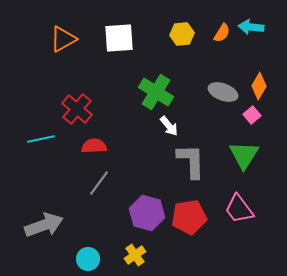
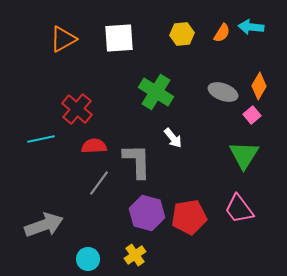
white arrow: moved 4 px right, 12 px down
gray L-shape: moved 54 px left
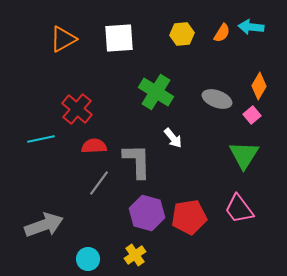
gray ellipse: moved 6 px left, 7 px down
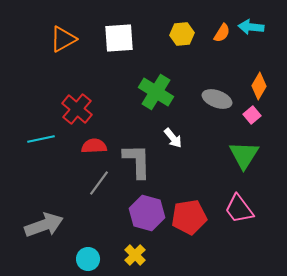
yellow cross: rotated 10 degrees counterclockwise
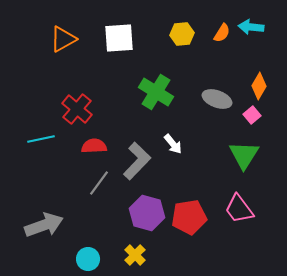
white arrow: moved 6 px down
gray L-shape: rotated 45 degrees clockwise
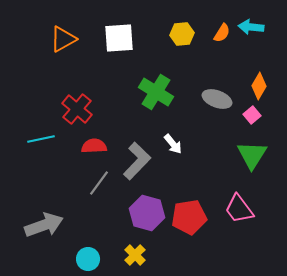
green triangle: moved 8 px right
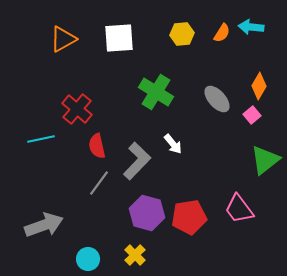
gray ellipse: rotated 28 degrees clockwise
red semicircle: moved 3 px right; rotated 100 degrees counterclockwise
green triangle: moved 13 px right, 5 px down; rotated 20 degrees clockwise
